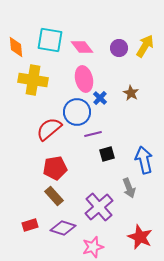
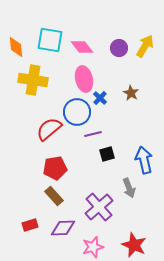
purple diamond: rotated 20 degrees counterclockwise
red star: moved 6 px left, 8 px down
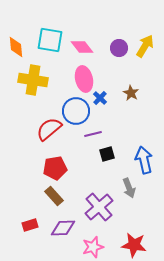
blue circle: moved 1 px left, 1 px up
red star: rotated 15 degrees counterclockwise
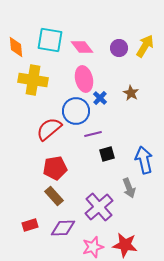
red star: moved 9 px left
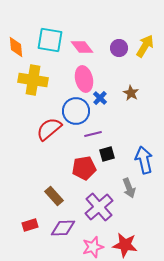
red pentagon: moved 29 px right
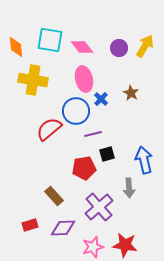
blue cross: moved 1 px right, 1 px down
gray arrow: rotated 18 degrees clockwise
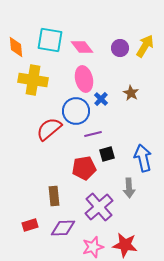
purple circle: moved 1 px right
blue arrow: moved 1 px left, 2 px up
brown rectangle: rotated 36 degrees clockwise
